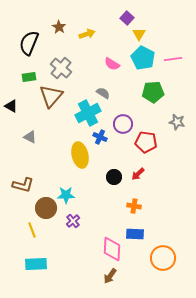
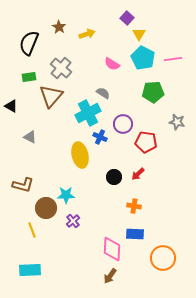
cyan rectangle: moved 6 px left, 6 px down
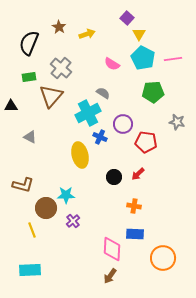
black triangle: rotated 32 degrees counterclockwise
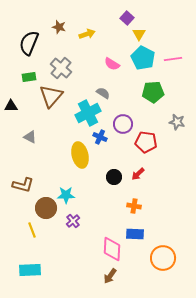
brown star: rotated 16 degrees counterclockwise
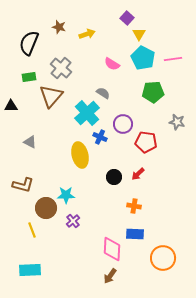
cyan cross: moved 1 px left; rotated 15 degrees counterclockwise
gray triangle: moved 5 px down
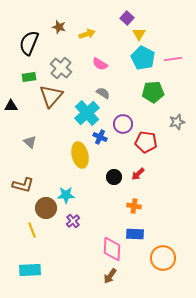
pink semicircle: moved 12 px left
gray star: rotated 28 degrees counterclockwise
gray triangle: rotated 16 degrees clockwise
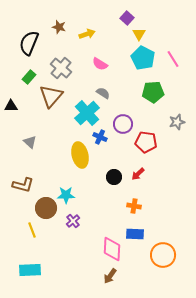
pink line: rotated 66 degrees clockwise
green rectangle: rotated 40 degrees counterclockwise
orange circle: moved 3 px up
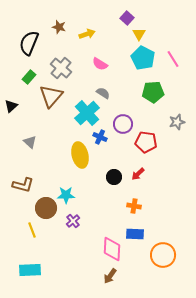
black triangle: rotated 40 degrees counterclockwise
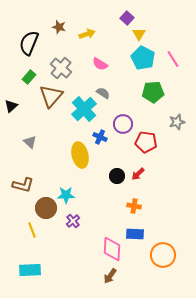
cyan cross: moved 3 px left, 4 px up
black circle: moved 3 px right, 1 px up
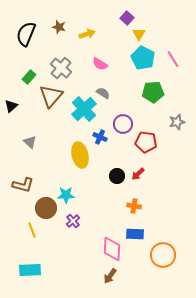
black semicircle: moved 3 px left, 9 px up
